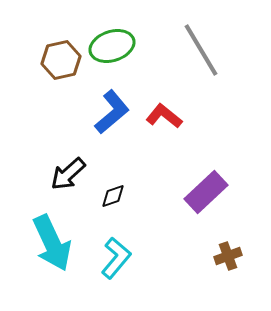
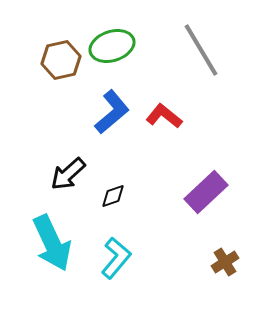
brown cross: moved 3 px left, 6 px down; rotated 12 degrees counterclockwise
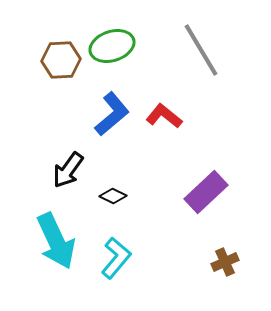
brown hexagon: rotated 9 degrees clockwise
blue L-shape: moved 2 px down
black arrow: moved 4 px up; rotated 12 degrees counterclockwise
black diamond: rotated 44 degrees clockwise
cyan arrow: moved 4 px right, 2 px up
brown cross: rotated 8 degrees clockwise
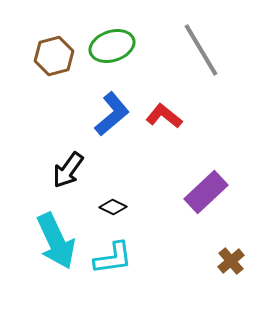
brown hexagon: moved 7 px left, 4 px up; rotated 12 degrees counterclockwise
black diamond: moved 11 px down
cyan L-shape: moved 3 px left; rotated 42 degrees clockwise
brown cross: moved 6 px right, 1 px up; rotated 16 degrees counterclockwise
